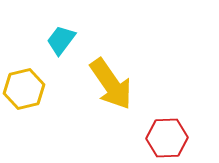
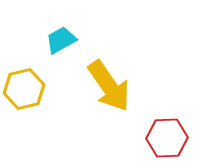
cyan trapezoid: rotated 24 degrees clockwise
yellow arrow: moved 2 px left, 2 px down
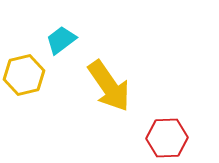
cyan trapezoid: rotated 8 degrees counterclockwise
yellow hexagon: moved 14 px up
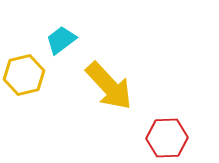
yellow arrow: rotated 8 degrees counterclockwise
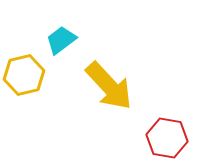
red hexagon: rotated 12 degrees clockwise
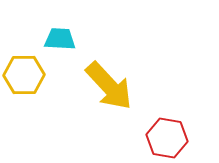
cyan trapezoid: moved 1 px left, 1 px up; rotated 40 degrees clockwise
yellow hexagon: rotated 12 degrees clockwise
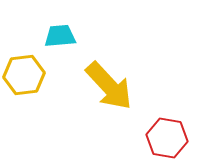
cyan trapezoid: moved 3 px up; rotated 8 degrees counterclockwise
yellow hexagon: rotated 6 degrees counterclockwise
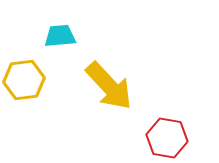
yellow hexagon: moved 5 px down
